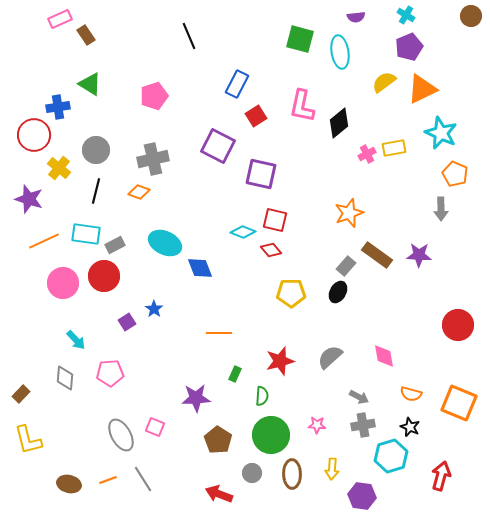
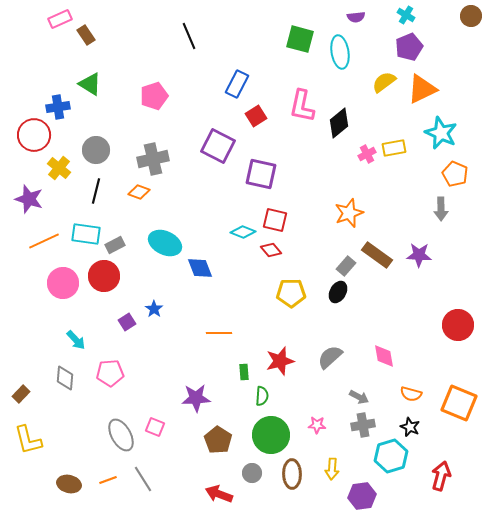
green rectangle at (235, 374): moved 9 px right, 2 px up; rotated 28 degrees counterclockwise
purple hexagon at (362, 496): rotated 16 degrees counterclockwise
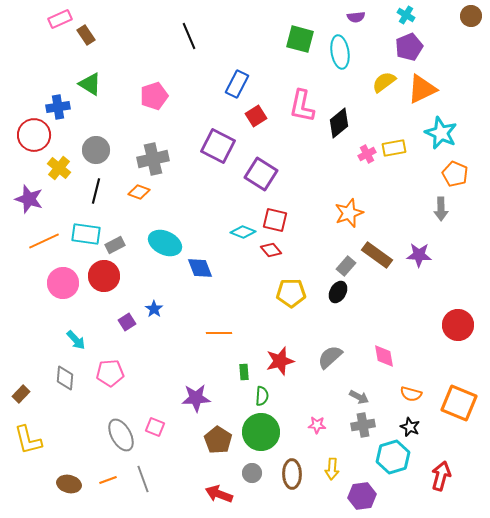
purple square at (261, 174): rotated 20 degrees clockwise
green circle at (271, 435): moved 10 px left, 3 px up
cyan hexagon at (391, 456): moved 2 px right, 1 px down
gray line at (143, 479): rotated 12 degrees clockwise
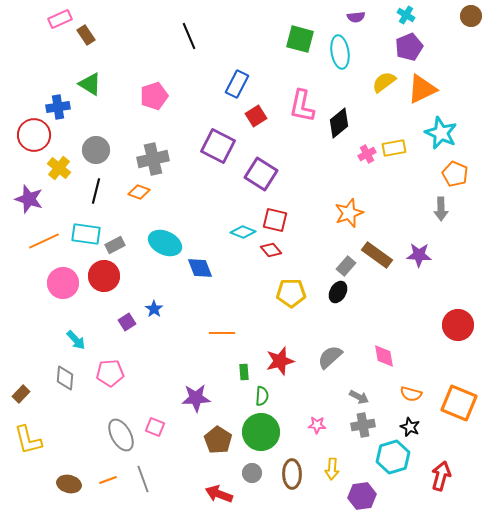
orange line at (219, 333): moved 3 px right
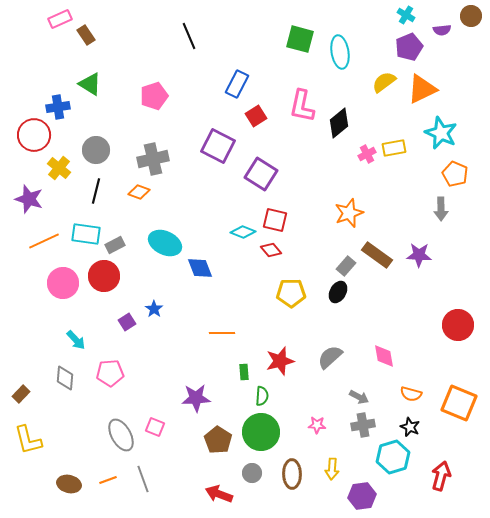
purple semicircle at (356, 17): moved 86 px right, 13 px down
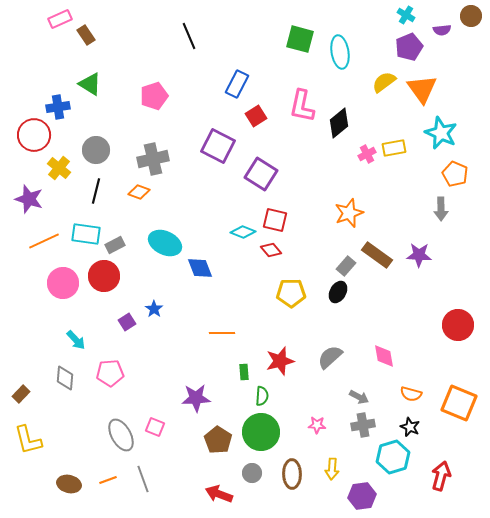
orange triangle at (422, 89): rotated 40 degrees counterclockwise
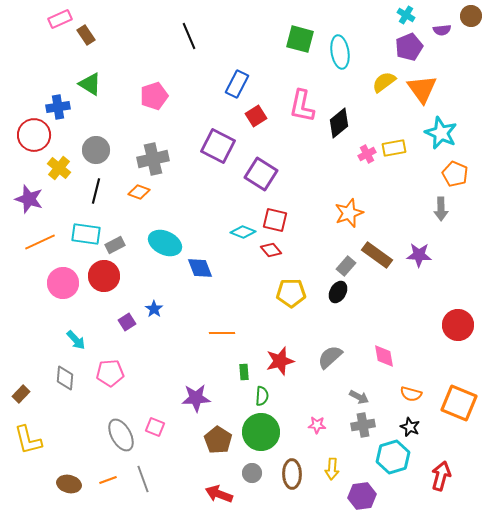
orange line at (44, 241): moved 4 px left, 1 px down
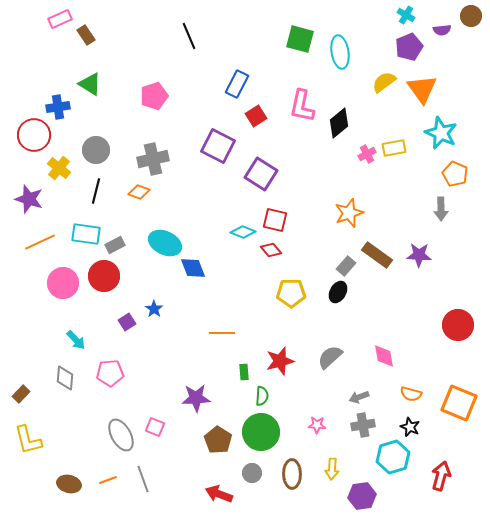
blue diamond at (200, 268): moved 7 px left
gray arrow at (359, 397): rotated 132 degrees clockwise
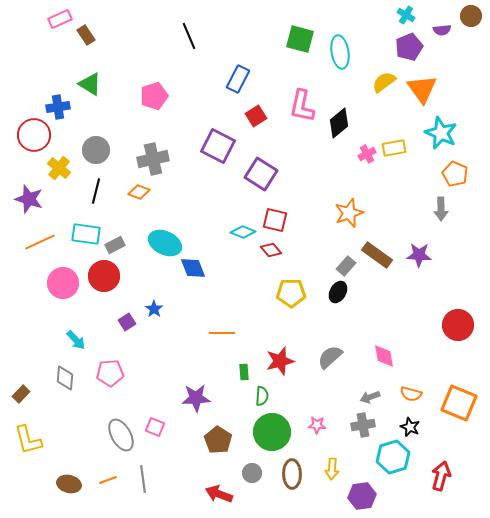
blue rectangle at (237, 84): moved 1 px right, 5 px up
gray arrow at (359, 397): moved 11 px right
green circle at (261, 432): moved 11 px right
gray line at (143, 479): rotated 12 degrees clockwise
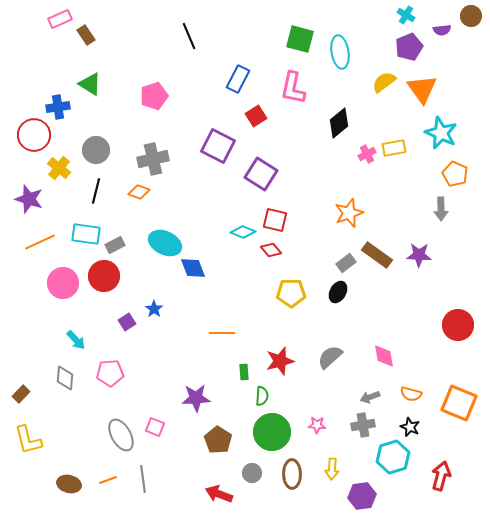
pink L-shape at (302, 106): moved 9 px left, 18 px up
gray rectangle at (346, 266): moved 3 px up; rotated 12 degrees clockwise
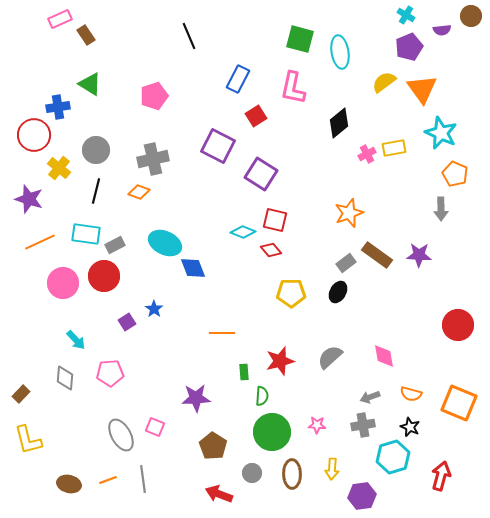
brown pentagon at (218, 440): moved 5 px left, 6 px down
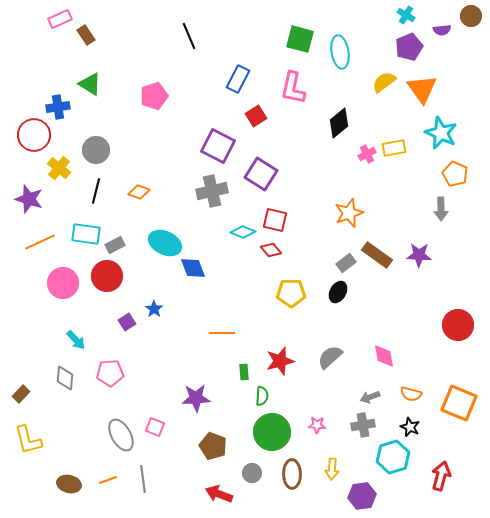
gray cross at (153, 159): moved 59 px right, 32 px down
red circle at (104, 276): moved 3 px right
brown pentagon at (213, 446): rotated 12 degrees counterclockwise
